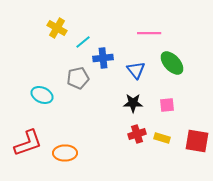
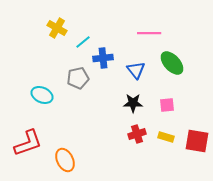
yellow rectangle: moved 4 px right, 1 px up
orange ellipse: moved 7 px down; rotated 65 degrees clockwise
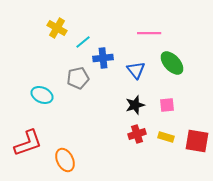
black star: moved 2 px right, 2 px down; rotated 18 degrees counterclockwise
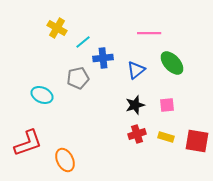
blue triangle: rotated 30 degrees clockwise
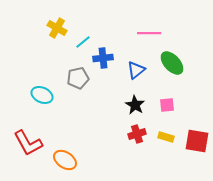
black star: rotated 24 degrees counterclockwise
red L-shape: rotated 80 degrees clockwise
orange ellipse: rotated 30 degrees counterclockwise
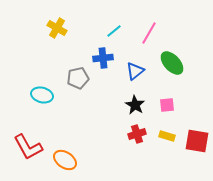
pink line: rotated 60 degrees counterclockwise
cyan line: moved 31 px right, 11 px up
blue triangle: moved 1 px left, 1 px down
cyan ellipse: rotated 10 degrees counterclockwise
yellow rectangle: moved 1 px right, 1 px up
red L-shape: moved 4 px down
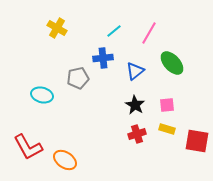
yellow rectangle: moved 7 px up
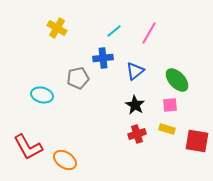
green ellipse: moved 5 px right, 17 px down
pink square: moved 3 px right
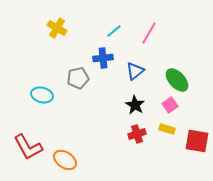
pink square: rotated 28 degrees counterclockwise
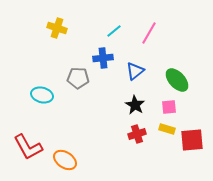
yellow cross: rotated 12 degrees counterclockwise
gray pentagon: rotated 15 degrees clockwise
pink square: moved 1 px left, 2 px down; rotated 28 degrees clockwise
red square: moved 5 px left, 1 px up; rotated 15 degrees counterclockwise
